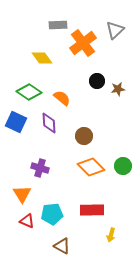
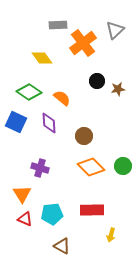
red triangle: moved 2 px left, 2 px up
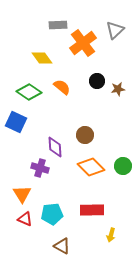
orange semicircle: moved 11 px up
purple diamond: moved 6 px right, 24 px down
brown circle: moved 1 px right, 1 px up
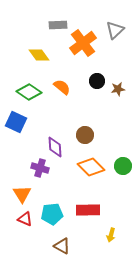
yellow diamond: moved 3 px left, 3 px up
red rectangle: moved 4 px left
